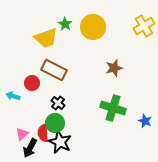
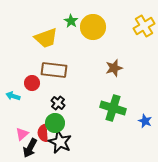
green star: moved 6 px right, 3 px up
brown rectangle: rotated 20 degrees counterclockwise
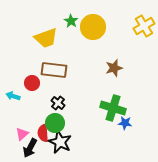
blue star: moved 20 px left, 2 px down; rotated 16 degrees counterclockwise
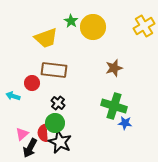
green cross: moved 1 px right, 2 px up
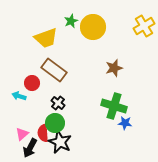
green star: rotated 16 degrees clockwise
brown rectangle: rotated 30 degrees clockwise
cyan arrow: moved 6 px right
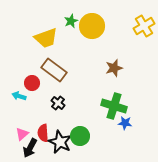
yellow circle: moved 1 px left, 1 px up
green circle: moved 25 px right, 13 px down
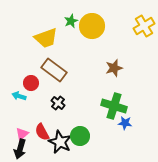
red circle: moved 1 px left
red semicircle: moved 1 px left, 1 px up; rotated 24 degrees counterclockwise
black arrow: moved 10 px left, 1 px down; rotated 12 degrees counterclockwise
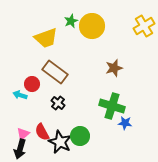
brown rectangle: moved 1 px right, 2 px down
red circle: moved 1 px right, 1 px down
cyan arrow: moved 1 px right, 1 px up
green cross: moved 2 px left
pink triangle: moved 1 px right
